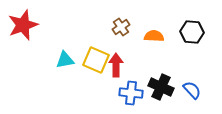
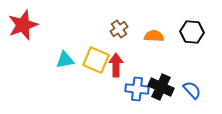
brown cross: moved 2 px left, 2 px down
blue cross: moved 6 px right, 4 px up
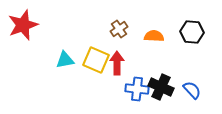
red arrow: moved 1 px right, 2 px up
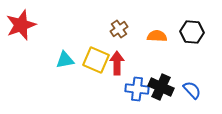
red star: moved 2 px left
orange semicircle: moved 3 px right
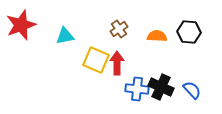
black hexagon: moved 3 px left
cyan triangle: moved 24 px up
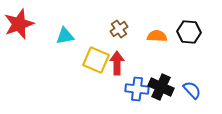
red star: moved 2 px left, 1 px up
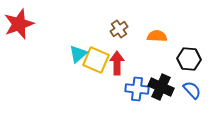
black hexagon: moved 27 px down
cyan triangle: moved 13 px right, 18 px down; rotated 30 degrees counterclockwise
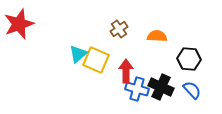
red arrow: moved 9 px right, 8 px down
blue cross: rotated 10 degrees clockwise
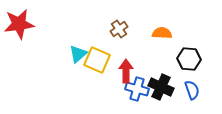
red star: rotated 12 degrees clockwise
orange semicircle: moved 5 px right, 3 px up
yellow square: moved 1 px right
blue semicircle: rotated 24 degrees clockwise
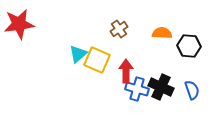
black hexagon: moved 13 px up
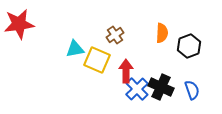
brown cross: moved 4 px left, 6 px down
orange semicircle: rotated 90 degrees clockwise
black hexagon: rotated 25 degrees counterclockwise
cyan triangle: moved 3 px left, 5 px up; rotated 30 degrees clockwise
blue cross: rotated 30 degrees clockwise
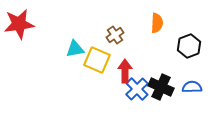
orange semicircle: moved 5 px left, 10 px up
red arrow: moved 1 px left
blue semicircle: moved 3 px up; rotated 72 degrees counterclockwise
